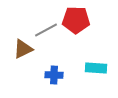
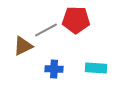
brown triangle: moved 3 px up
blue cross: moved 6 px up
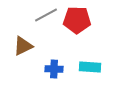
red pentagon: moved 1 px right
gray line: moved 15 px up
cyan rectangle: moved 6 px left, 1 px up
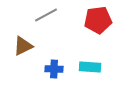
red pentagon: moved 21 px right; rotated 8 degrees counterclockwise
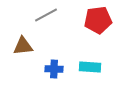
brown triangle: rotated 20 degrees clockwise
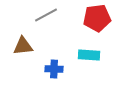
red pentagon: moved 1 px left, 2 px up
cyan rectangle: moved 1 px left, 12 px up
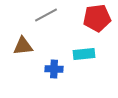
cyan rectangle: moved 5 px left, 1 px up; rotated 10 degrees counterclockwise
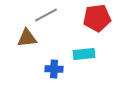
brown triangle: moved 4 px right, 8 px up
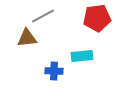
gray line: moved 3 px left, 1 px down
cyan rectangle: moved 2 px left, 2 px down
blue cross: moved 2 px down
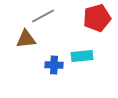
red pentagon: rotated 8 degrees counterclockwise
brown triangle: moved 1 px left, 1 px down
blue cross: moved 6 px up
